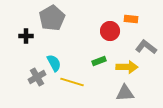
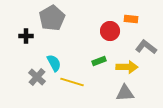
gray cross: rotated 18 degrees counterclockwise
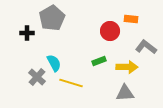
black cross: moved 1 px right, 3 px up
yellow line: moved 1 px left, 1 px down
